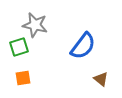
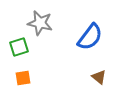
gray star: moved 5 px right, 2 px up
blue semicircle: moved 7 px right, 9 px up
brown triangle: moved 2 px left, 2 px up
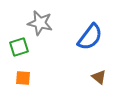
orange square: rotated 14 degrees clockwise
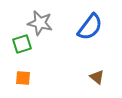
blue semicircle: moved 10 px up
green square: moved 3 px right, 3 px up
brown triangle: moved 2 px left
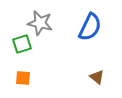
blue semicircle: rotated 12 degrees counterclockwise
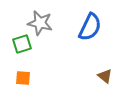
brown triangle: moved 8 px right, 1 px up
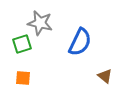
blue semicircle: moved 10 px left, 15 px down
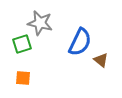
brown triangle: moved 4 px left, 16 px up
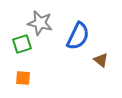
blue semicircle: moved 2 px left, 6 px up
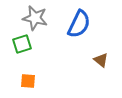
gray star: moved 5 px left, 5 px up
blue semicircle: moved 1 px right, 12 px up
orange square: moved 5 px right, 3 px down
